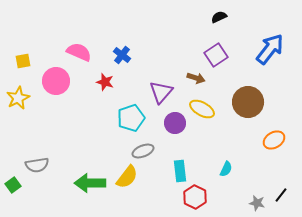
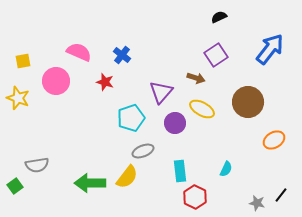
yellow star: rotated 25 degrees counterclockwise
green square: moved 2 px right, 1 px down
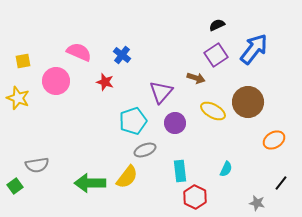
black semicircle: moved 2 px left, 8 px down
blue arrow: moved 16 px left
yellow ellipse: moved 11 px right, 2 px down
cyan pentagon: moved 2 px right, 3 px down
gray ellipse: moved 2 px right, 1 px up
black line: moved 12 px up
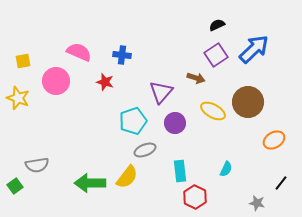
blue arrow: rotated 8 degrees clockwise
blue cross: rotated 30 degrees counterclockwise
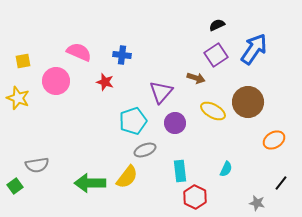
blue arrow: rotated 12 degrees counterclockwise
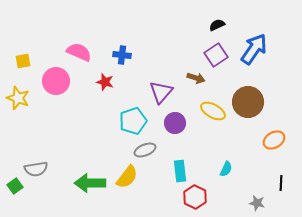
gray semicircle: moved 1 px left, 4 px down
black line: rotated 35 degrees counterclockwise
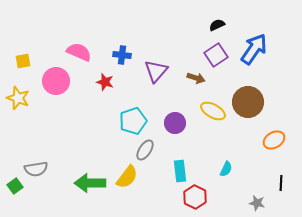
purple triangle: moved 5 px left, 21 px up
gray ellipse: rotated 35 degrees counterclockwise
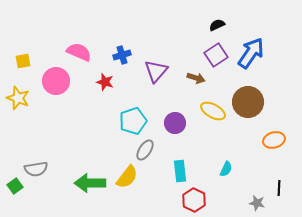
blue arrow: moved 3 px left, 4 px down
blue cross: rotated 24 degrees counterclockwise
orange ellipse: rotated 15 degrees clockwise
black line: moved 2 px left, 5 px down
red hexagon: moved 1 px left, 3 px down
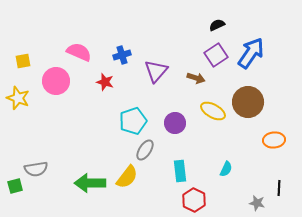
orange ellipse: rotated 10 degrees clockwise
green square: rotated 21 degrees clockwise
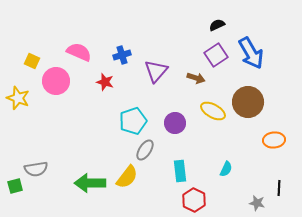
blue arrow: rotated 116 degrees clockwise
yellow square: moved 9 px right; rotated 35 degrees clockwise
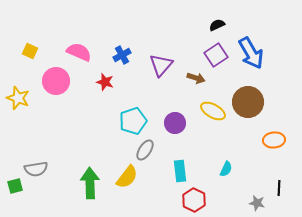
blue cross: rotated 12 degrees counterclockwise
yellow square: moved 2 px left, 10 px up
purple triangle: moved 5 px right, 6 px up
green arrow: rotated 88 degrees clockwise
